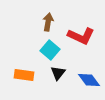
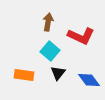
cyan square: moved 1 px down
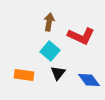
brown arrow: moved 1 px right
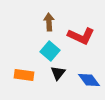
brown arrow: rotated 12 degrees counterclockwise
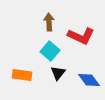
orange rectangle: moved 2 px left
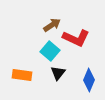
brown arrow: moved 3 px right, 3 px down; rotated 60 degrees clockwise
red L-shape: moved 5 px left, 2 px down
blue diamond: rotated 60 degrees clockwise
